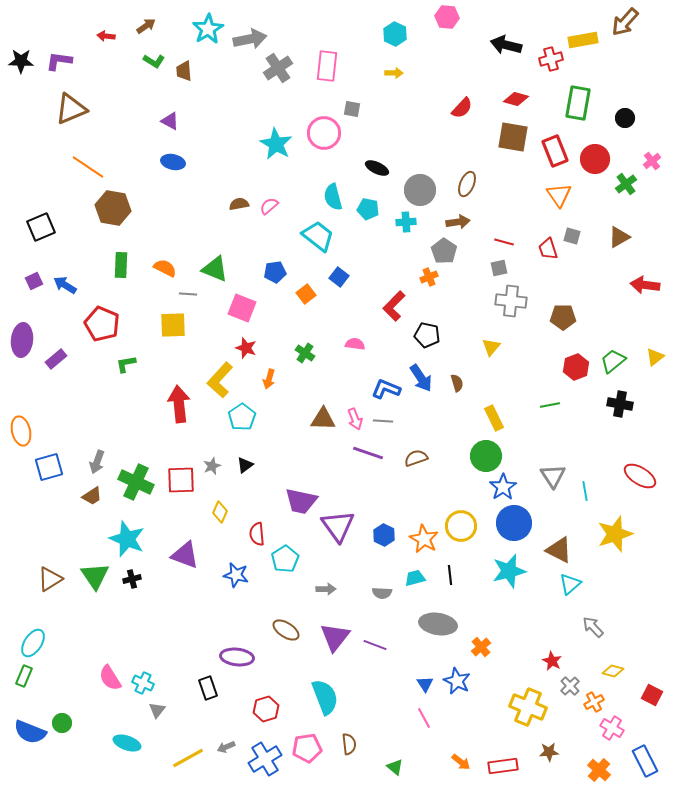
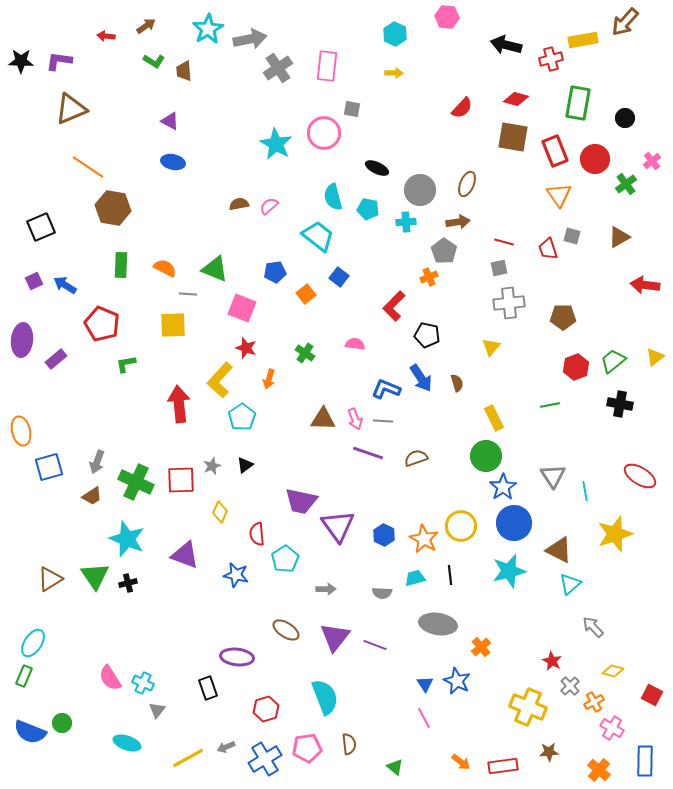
gray cross at (511, 301): moved 2 px left, 2 px down; rotated 12 degrees counterclockwise
black cross at (132, 579): moved 4 px left, 4 px down
blue rectangle at (645, 761): rotated 28 degrees clockwise
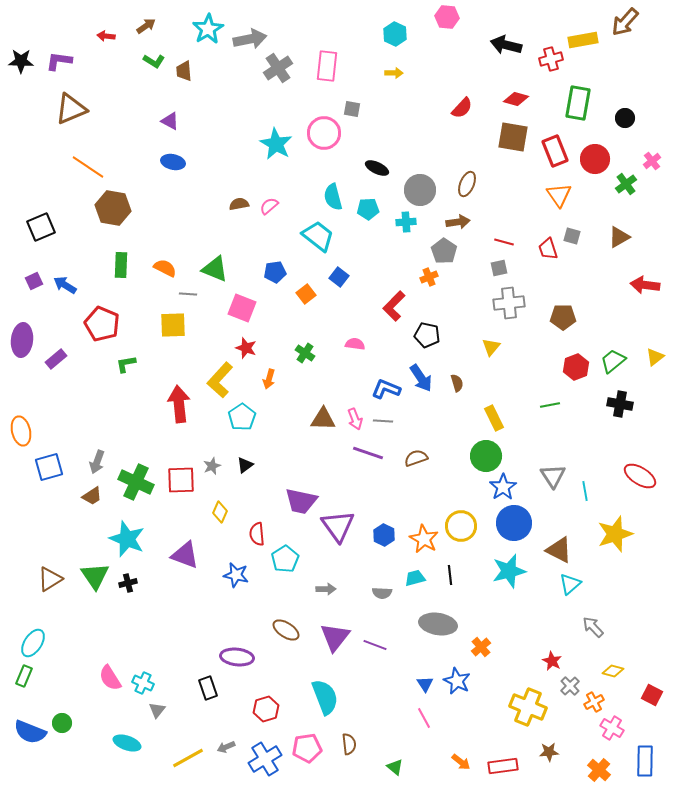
cyan pentagon at (368, 209): rotated 15 degrees counterclockwise
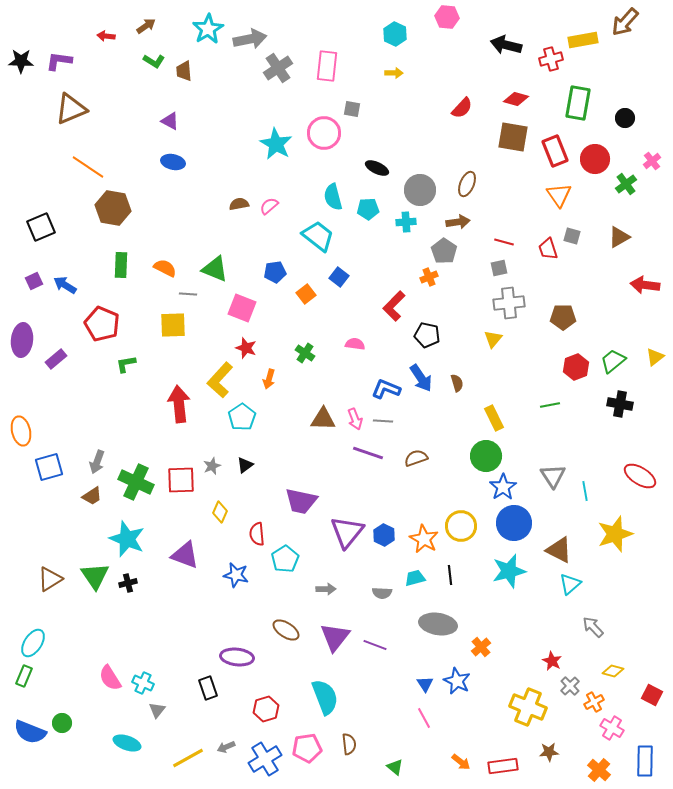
yellow triangle at (491, 347): moved 2 px right, 8 px up
purple triangle at (338, 526): moved 9 px right, 6 px down; rotated 15 degrees clockwise
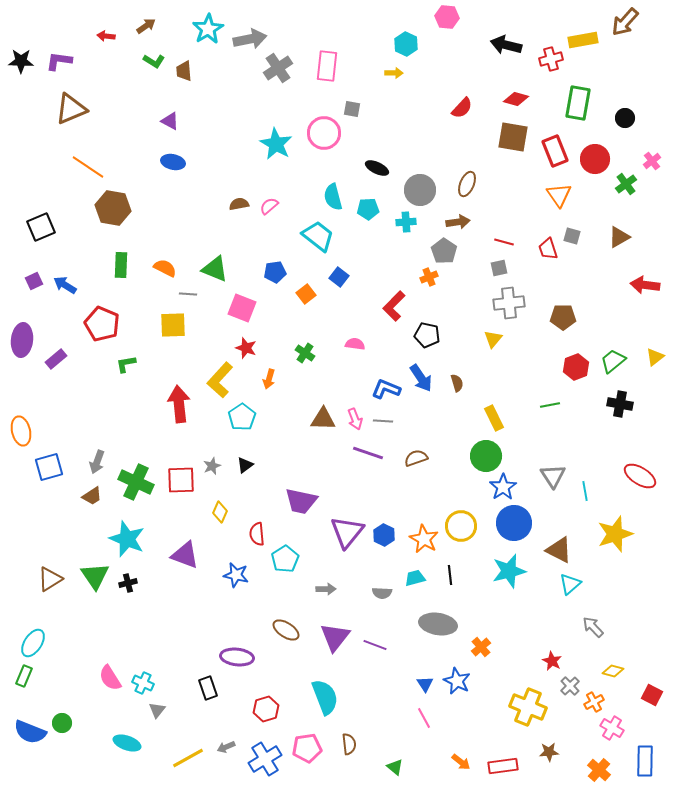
cyan hexagon at (395, 34): moved 11 px right, 10 px down
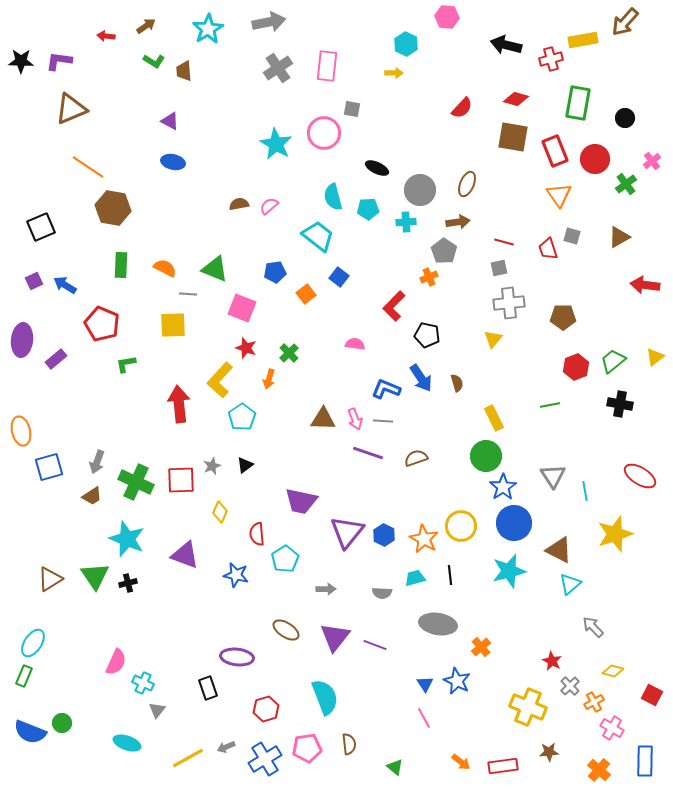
gray arrow at (250, 39): moved 19 px right, 17 px up
green cross at (305, 353): moved 16 px left; rotated 12 degrees clockwise
pink semicircle at (110, 678): moved 6 px right, 16 px up; rotated 124 degrees counterclockwise
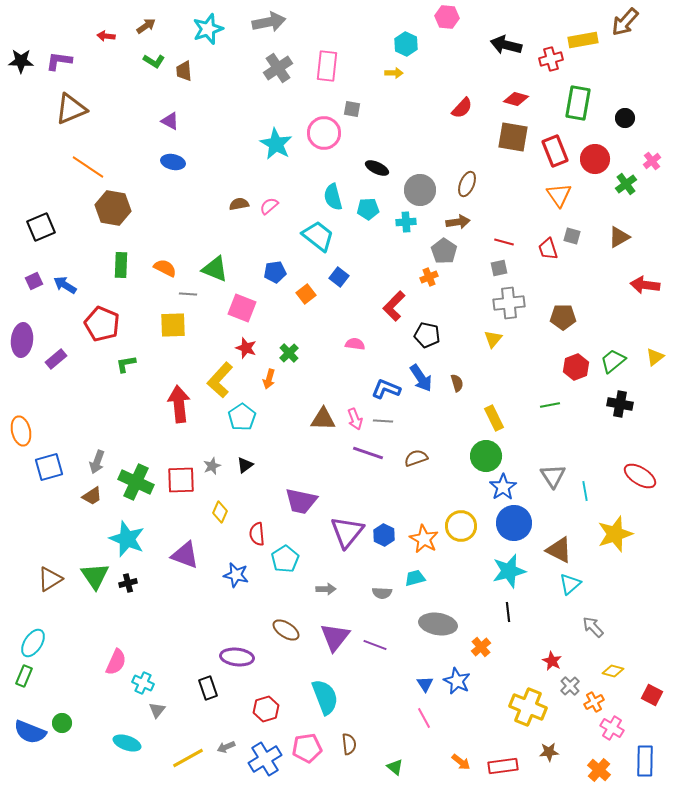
cyan star at (208, 29): rotated 12 degrees clockwise
black line at (450, 575): moved 58 px right, 37 px down
